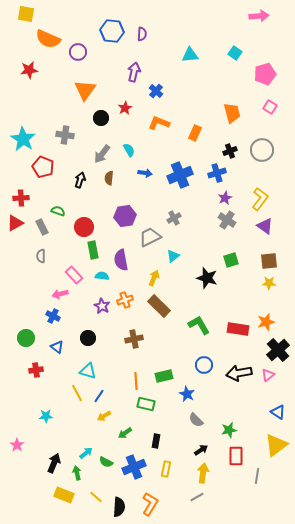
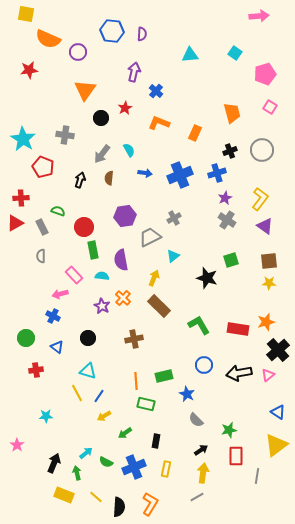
orange cross at (125, 300): moved 2 px left, 2 px up; rotated 28 degrees counterclockwise
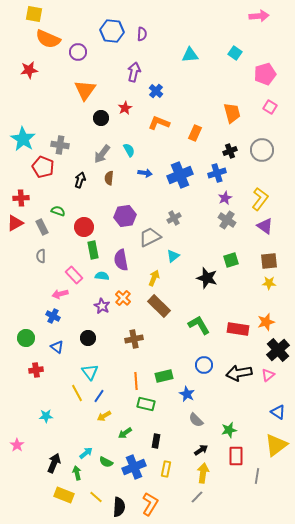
yellow square at (26, 14): moved 8 px right
gray cross at (65, 135): moved 5 px left, 10 px down
cyan triangle at (88, 371): moved 2 px right, 1 px down; rotated 36 degrees clockwise
gray line at (197, 497): rotated 16 degrees counterclockwise
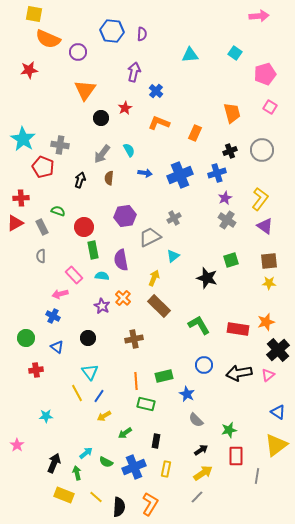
yellow arrow at (203, 473): rotated 48 degrees clockwise
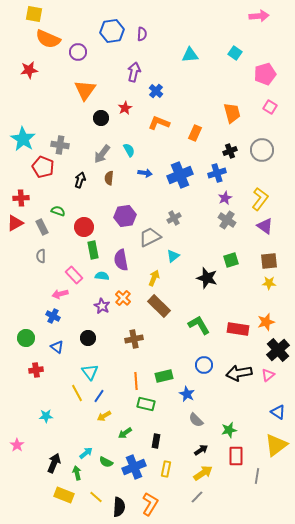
blue hexagon at (112, 31): rotated 15 degrees counterclockwise
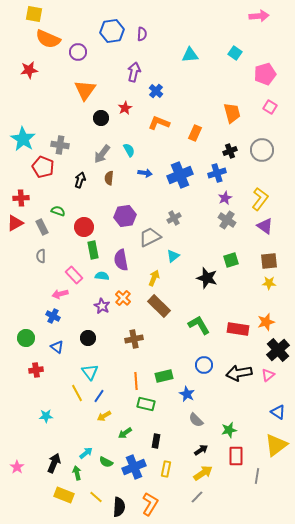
pink star at (17, 445): moved 22 px down
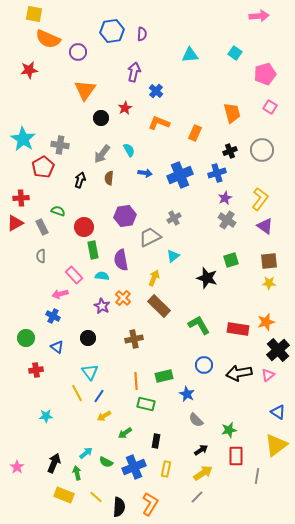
red pentagon at (43, 167): rotated 20 degrees clockwise
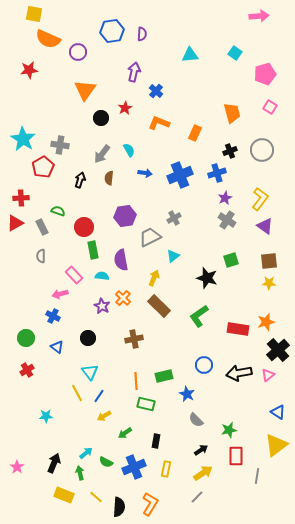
green L-shape at (199, 325): moved 9 px up; rotated 95 degrees counterclockwise
red cross at (36, 370): moved 9 px left; rotated 24 degrees counterclockwise
green arrow at (77, 473): moved 3 px right
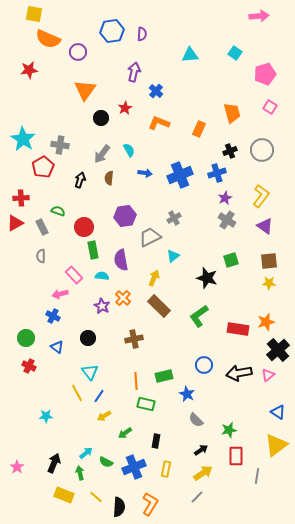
orange rectangle at (195, 133): moved 4 px right, 4 px up
yellow L-shape at (260, 199): moved 1 px right, 3 px up
red cross at (27, 370): moved 2 px right, 4 px up; rotated 32 degrees counterclockwise
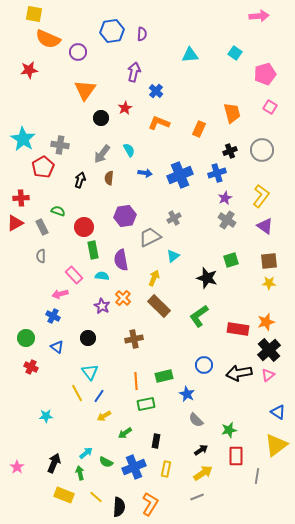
black cross at (278, 350): moved 9 px left
red cross at (29, 366): moved 2 px right, 1 px down
green rectangle at (146, 404): rotated 24 degrees counterclockwise
gray line at (197, 497): rotated 24 degrees clockwise
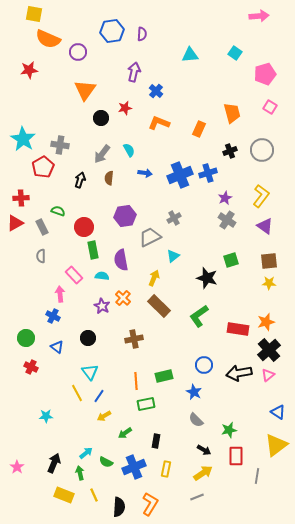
red star at (125, 108): rotated 16 degrees clockwise
blue cross at (217, 173): moved 9 px left
pink arrow at (60, 294): rotated 98 degrees clockwise
blue star at (187, 394): moved 7 px right, 2 px up
black arrow at (201, 450): moved 3 px right; rotated 64 degrees clockwise
yellow line at (96, 497): moved 2 px left, 2 px up; rotated 24 degrees clockwise
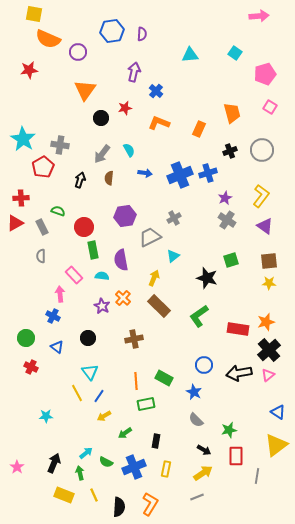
green rectangle at (164, 376): moved 2 px down; rotated 42 degrees clockwise
